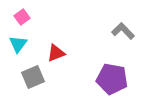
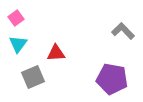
pink square: moved 6 px left, 1 px down
red triangle: rotated 18 degrees clockwise
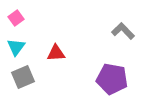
cyan triangle: moved 2 px left, 3 px down
gray square: moved 10 px left
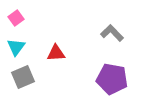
gray L-shape: moved 11 px left, 2 px down
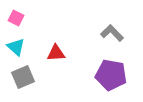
pink square: rotated 28 degrees counterclockwise
cyan triangle: rotated 24 degrees counterclockwise
purple pentagon: moved 1 px left, 4 px up
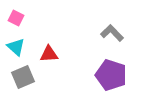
red triangle: moved 7 px left, 1 px down
purple pentagon: rotated 8 degrees clockwise
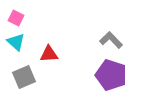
gray L-shape: moved 1 px left, 7 px down
cyan triangle: moved 5 px up
gray square: moved 1 px right
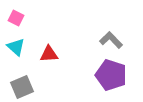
cyan triangle: moved 5 px down
gray square: moved 2 px left, 10 px down
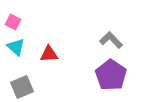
pink square: moved 3 px left, 4 px down
purple pentagon: rotated 16 degrees clockwise
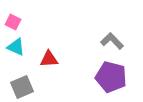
gray L-shape: moved 1 px right, 1 px down
cyan triangle: rotated 18 degrees counterclockwise
red triangle: moved 5 px down
purple pentagon: moved 2 px down; rotated 20 degrees counterclockwise
